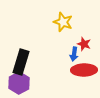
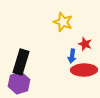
red star: moved 1 px right
blue arrow: moved 2 px left, 2 px down
purple hexagon: rotated 10 degrees clockwise
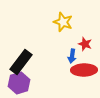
black rectangle: rotated 20 degrees clockwise
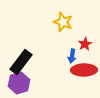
red star: rotated 24 degrees clockwise
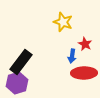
red star: rotated 16 degrees counterclockwise
red ellipse: moved 3 px down
purple hexagon: moved 2 px left
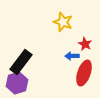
blue arrow: rotated 80 degrees clockwise
red ellipse: rotated 70 degrees counterclockwise
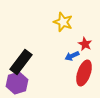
blue arrow: rotated 24 degrees counterclockwise
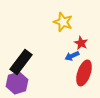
red star: moved 4 px left, 1 px up
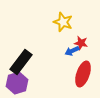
red star: rotated 16 degrees counterclockwise
blue arrow: moved 5 px up
red ellipse: moved 1 px left, 1 px down
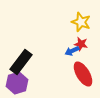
yellow star: moved 18 px right
red star: moved 1 px down
red ellipse: rotated 50 degrees counterclockwise
